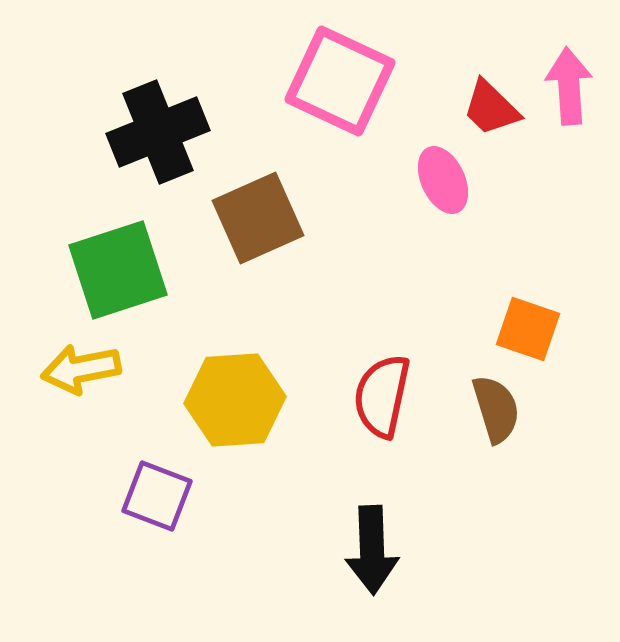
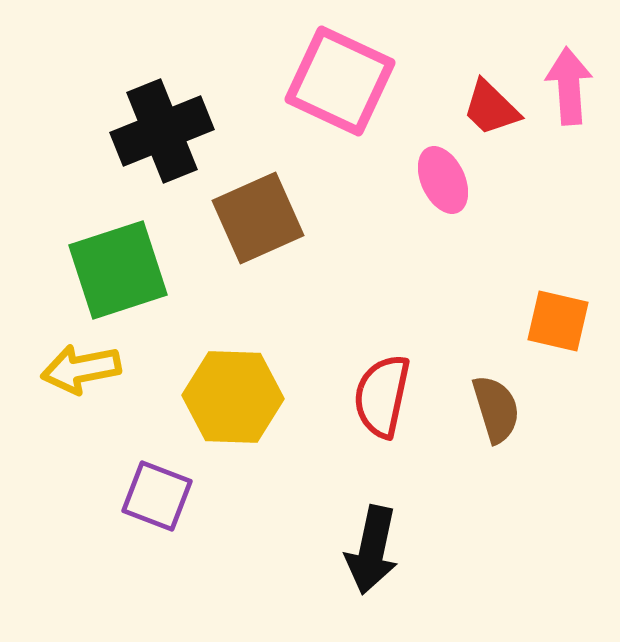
black cross: moved 4 px right, 1 px up
orange square: moved 30 px right, 8 px up; rotated 6 degrees counterclockwise
yellow hexagon: moved 2 px left, 3 px up; rotated 6 degrees clockwise
black arrow: rotated 14 degrees clockwise
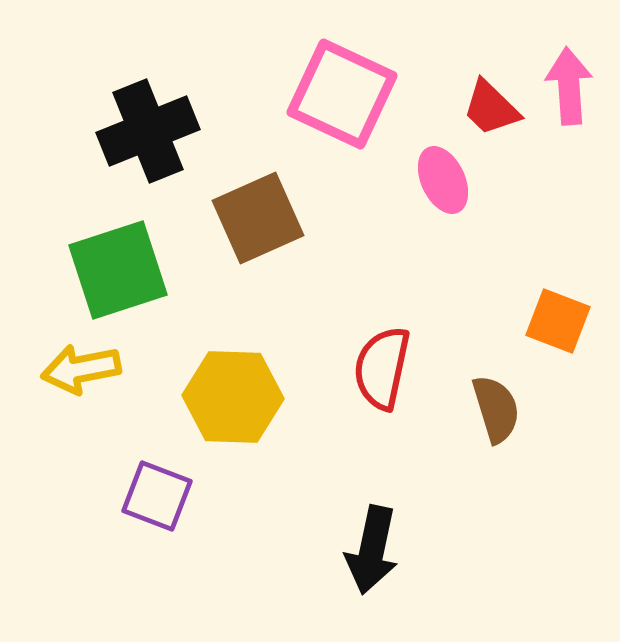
pink square: moved 2 px right, 13 px down
black cross: moved 14 px left
orange square: rotated 8 degrees clockwise
red semicircle: moved 28 px up
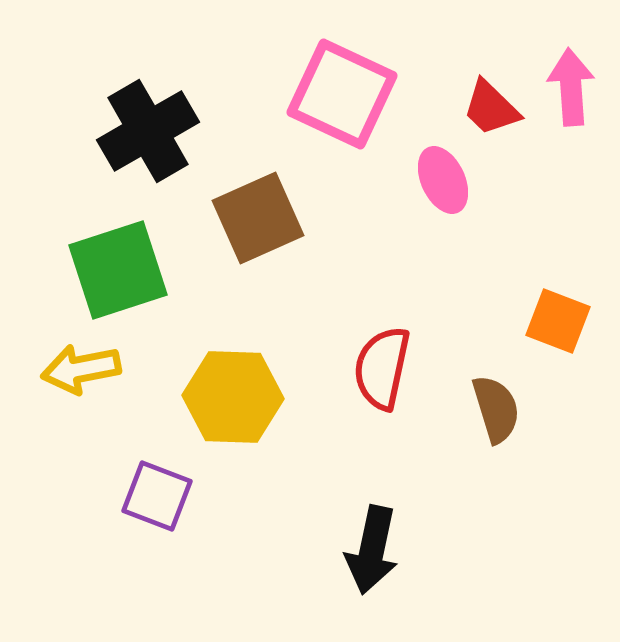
pink arrow: moved 2 px right, 1 px down
black cross: rotated 8 degrees counterclockwise
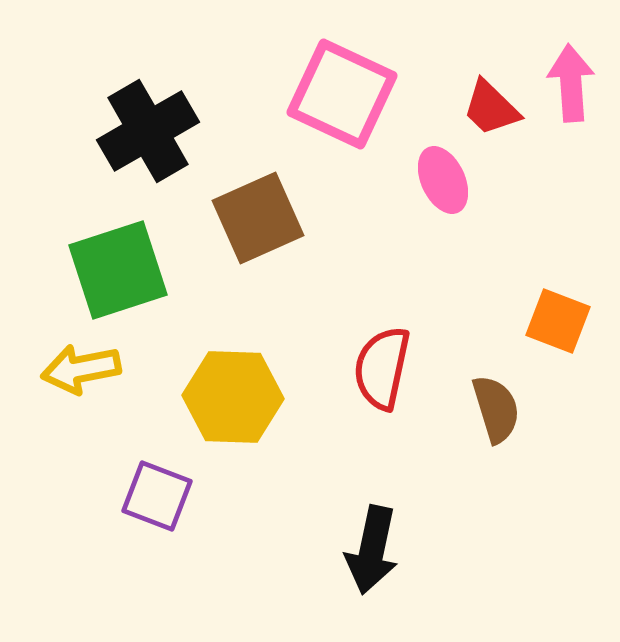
pink arrow: moved 4 px up
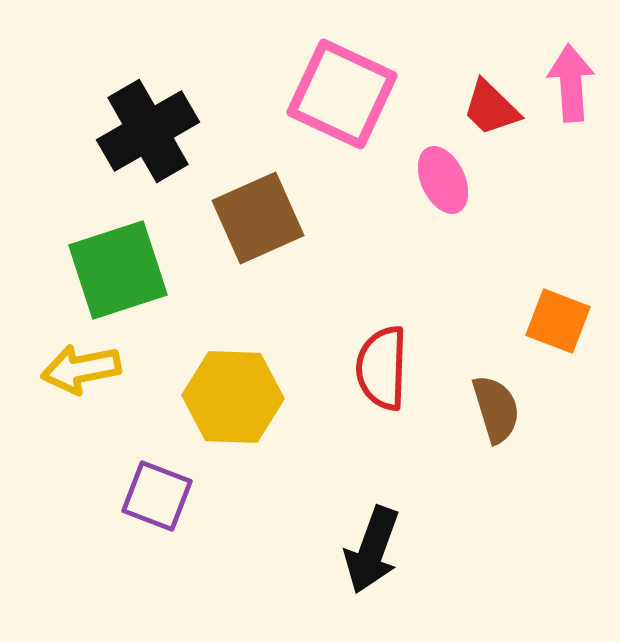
red semicircle: rotated 10 degrees counterclockwise
black arrow: rotated 8 degrees clockwise
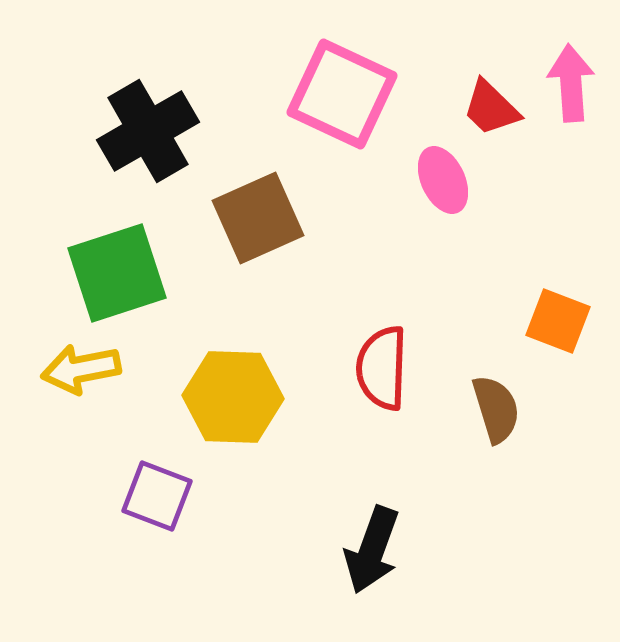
green square: moved 1 px left, 3 px down
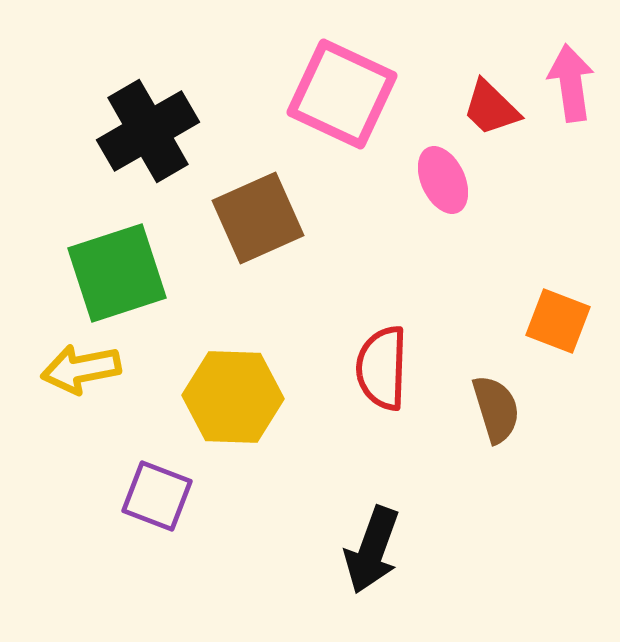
pink arrow: rotated 4 degrees counterclockwise
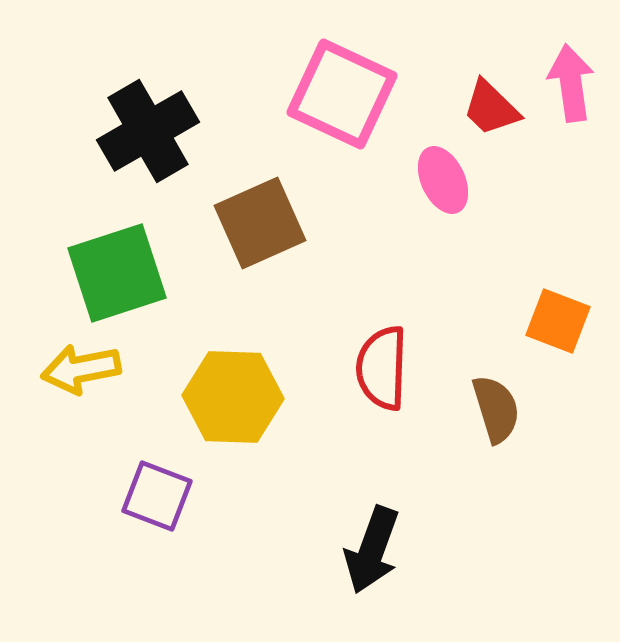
brown square: moved 2 px right, 5 px down
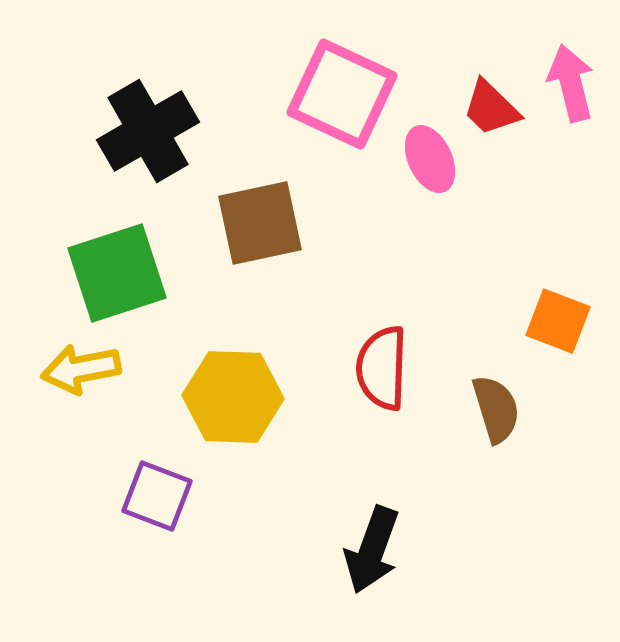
pink arrow: rotated 6 degrees counterclockwise
pink ellipse: moved 13 px left, 21 px up
brown square: rotated 12 degrees clockwise
